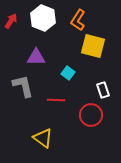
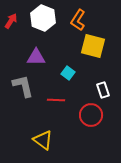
yellow triangle: moved 2 px down
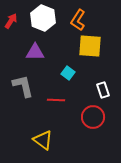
yellow square: moved 3 px left; rotated 10 degrees counterclockwise
purple triangle: moved 1 px left, 5 px up
red circle: moved 2 px right, 2 px down
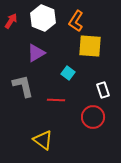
orange L-shape: moved 2 px left, 1 px down
purple triangle: moved 1 px right, 1 px down; rotated 30 degrees counterclockwise
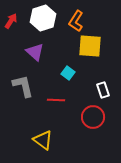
white hexagon: rotated 20 degrees clockwise
purple triangle: moved 1 px left, 1 px up; rotated 48 degrees counterclockwise
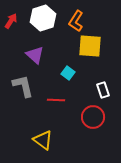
purple triangle: moved 3 px down
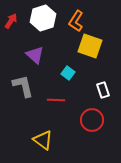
yellow square: rotated 15 degrees clockwise
red circle: moved 1 px left, 3 px down
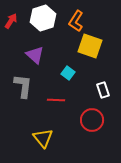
gray L-shape: rotated 20 degrees clockwise
yellow triangle: moved 2 px up; rotated 15 degrees clockwise
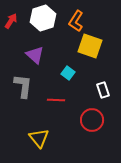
yellow triangle: moved 4 px left
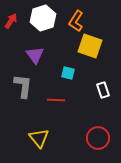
purple triangle: rotated 12 degrees clockwise
cyan square: rotated 24 degrees counterclockwise
red circle: moved 6 px right, 18 px down
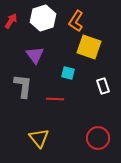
yellow square: moved 1 px left, 1 px down
white rectangle: moved 4 px up
red line: moved 1 px left, 1 px up
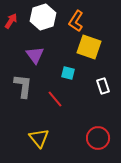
white hexagon: moved 1 px up
red line: rotated 48 degrees clockwise
